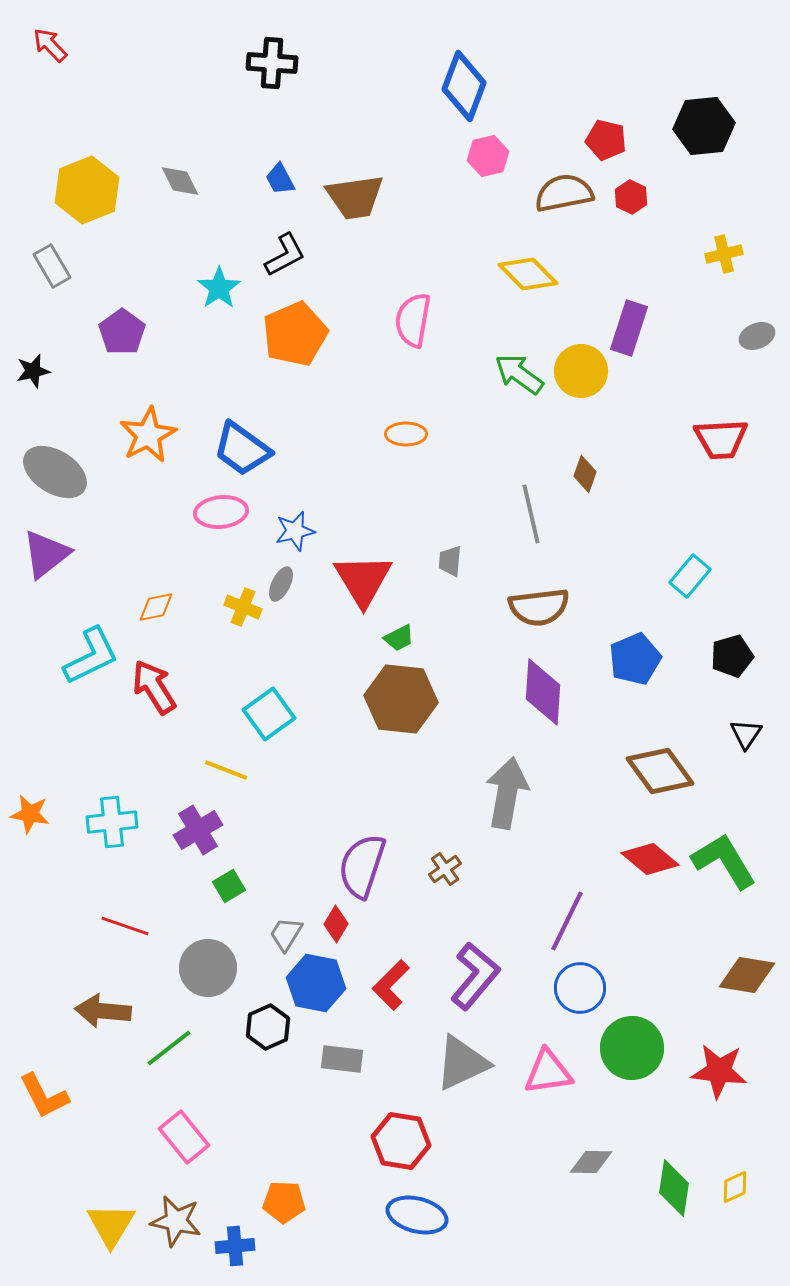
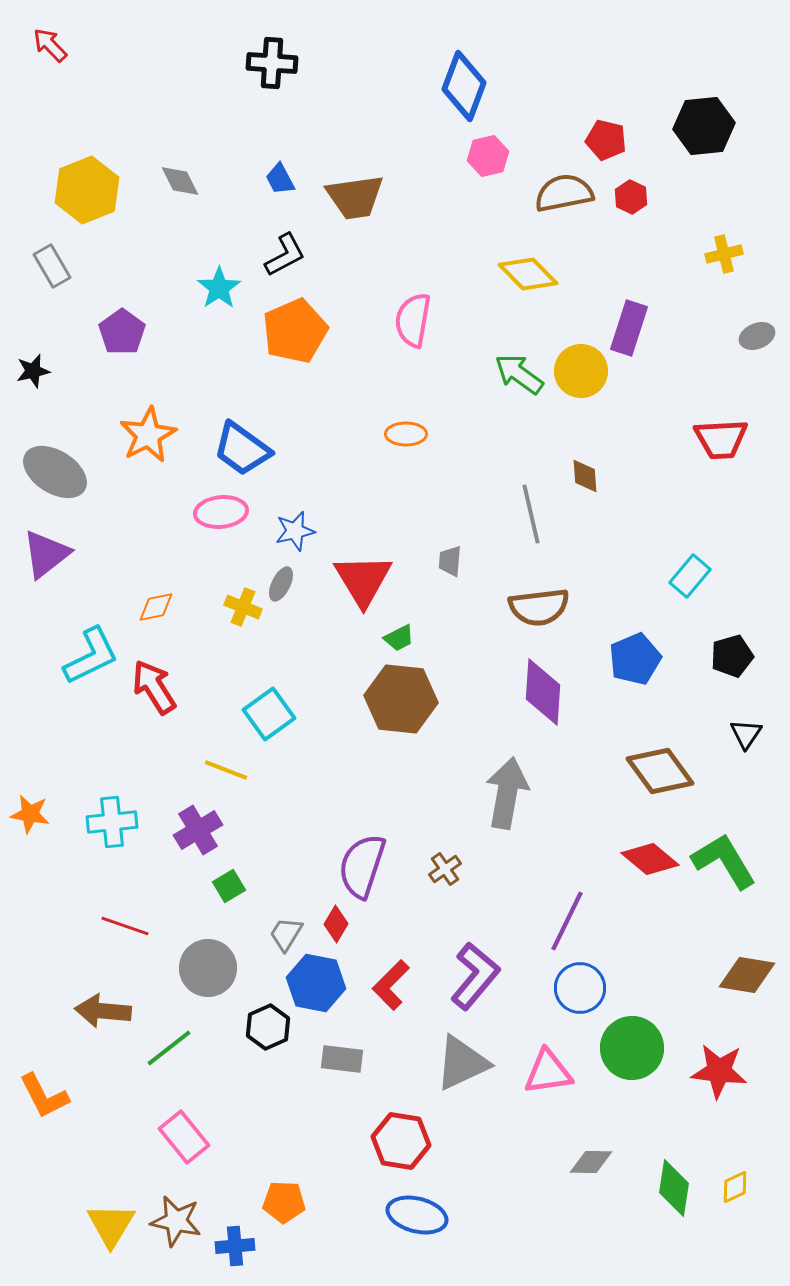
orange pentagon at (295, 334): moved 3 px up
brown diamond at (585, 474): moved 2 px down; rotated 24 degrees counterclockwise
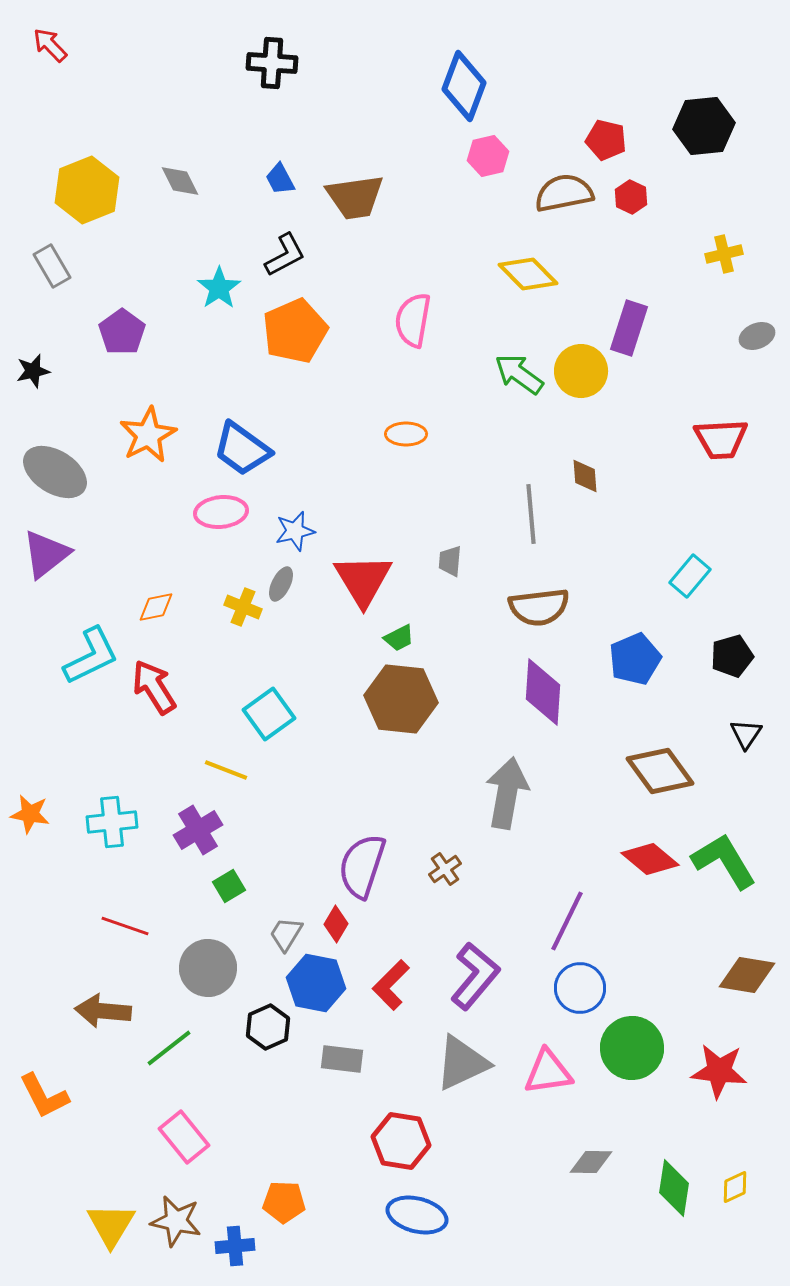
gray line at (531, 514): rotated 8 degrees clockwise
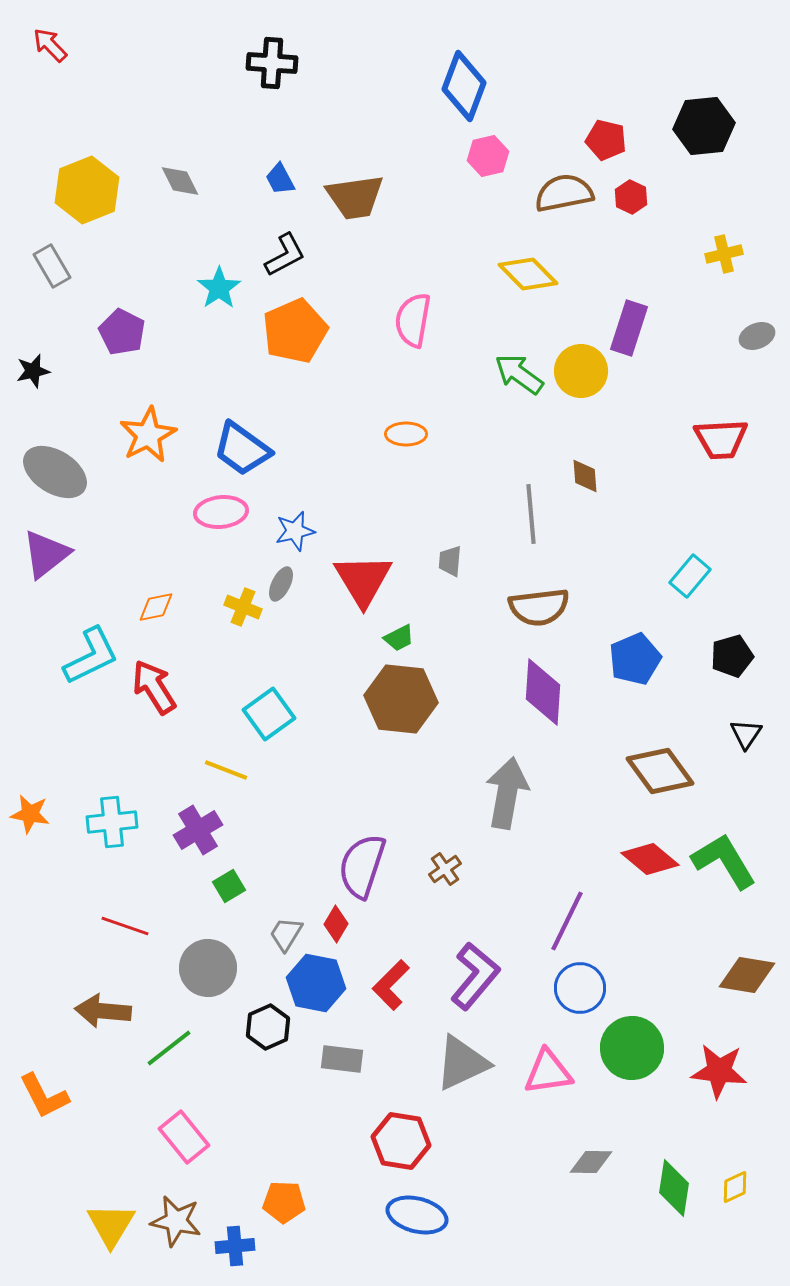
purple pentagon at (122, 332): rotated 9 degrees counterclockwise
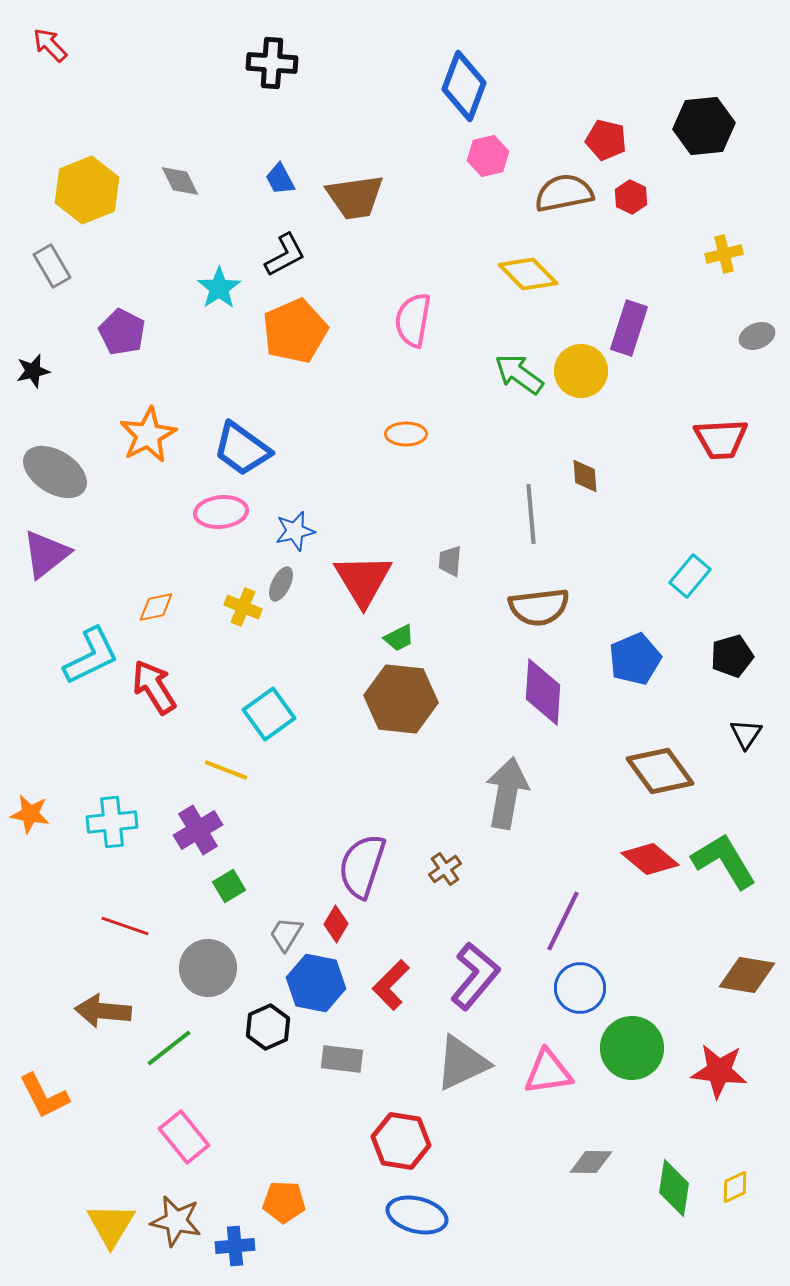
purple line at (567, 921): moved 4 px left
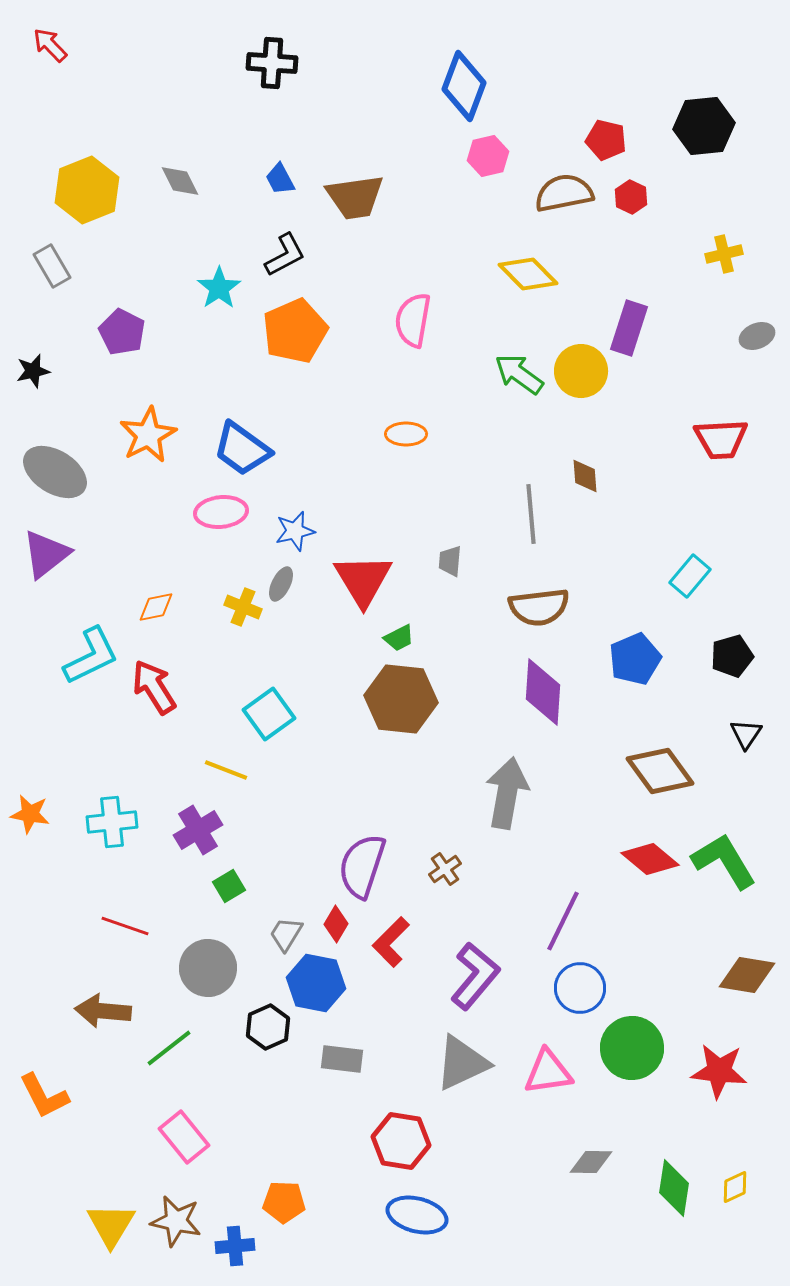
red L-shape at (391, 985): moved 43 px up
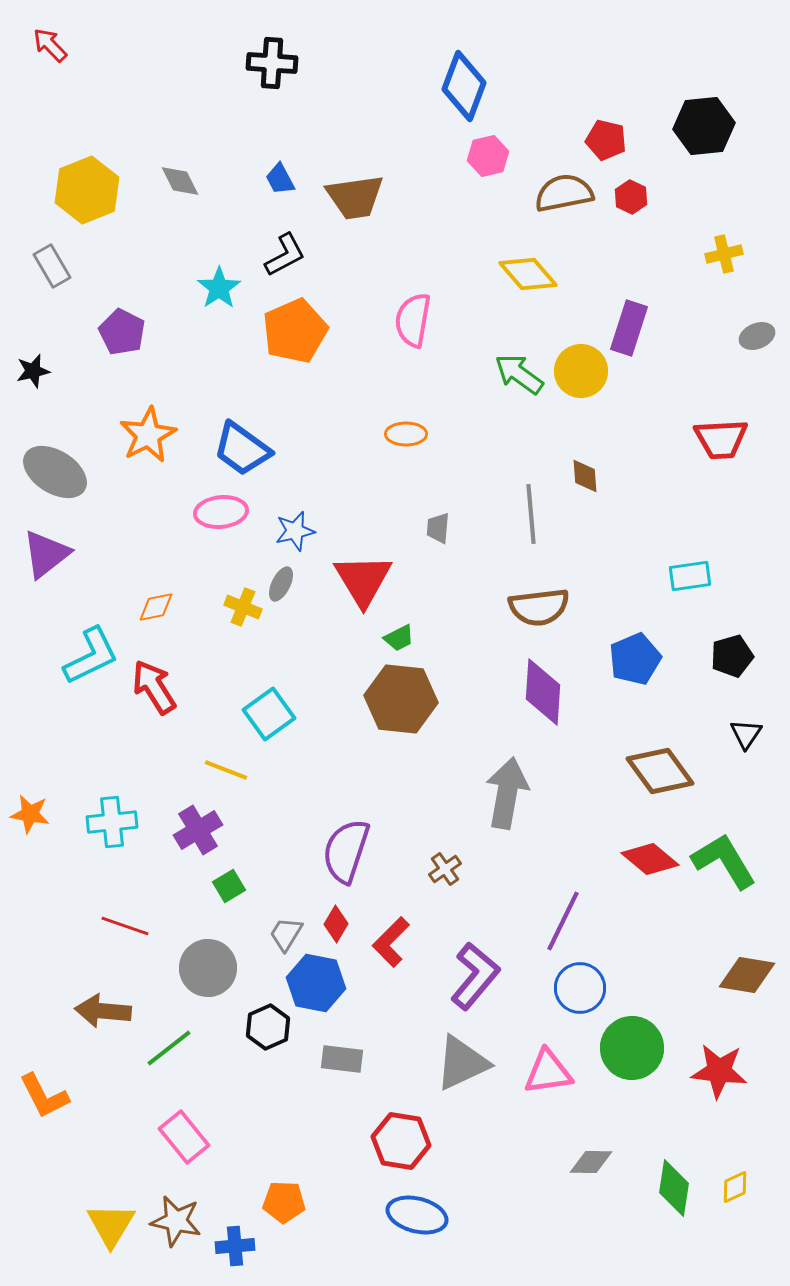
yellow diamond at (528, 274): rotated 4 degrees clockwise
gray trapezoid at (450, 561): moved 12 px left, 33 px up
cyan rectangle at (690, 576): rotated 42 degrees clockwise
purple semicircle at (362, 866): moved 16 px left, 15 px up
